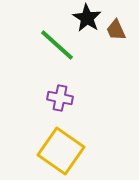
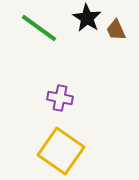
green line: moved 18 px left, 17 px up; rotated 6 degrees counterclockwise
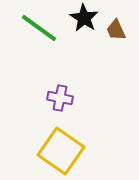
black star: moved 3 px left
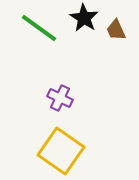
purple cross: rotated 15 degrees clockwise
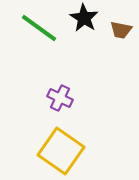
brown trapezoid: moved 5 px right; rotated 55 degrees counterclockwise
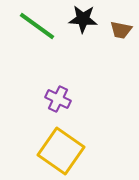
black star: moved 1 px left, 1 px down; rotated 28 degrees counterclockwise
green line: moved 2 px left, 2 px up
purple cross: moved 2 px left, 1 px down
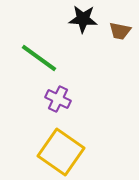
green line: moved 2 px right, 32 px down
brown trapezoid: moved 1 px left, 1 px down
yellow square: moved 1 px down
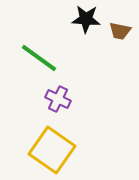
black star: moved 3 px right
yellow square: moved 9 px left, 2 px up
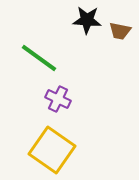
black star: moved 1 px right, 1 px down
